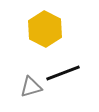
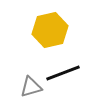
yellow hexagon: moved 5 px right, 1 px down; rotated 20 degrees clockwise
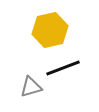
black line: moved 5 px up
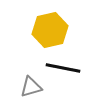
black line: rotated 32 degrees clockwise
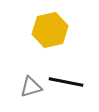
black line: moved 3 px right, 14 px down
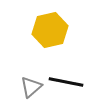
gray triangle: rotated 25 degrees counterclockwise
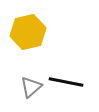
yellow hexagon: moved 22 px left, 2 px down
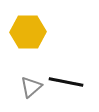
yellow hexagon: rotated 12 degrees clockwise
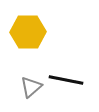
black line: moved 2 px up
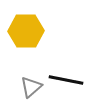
yellow hexagon: moved 2 px left, 1 px up
